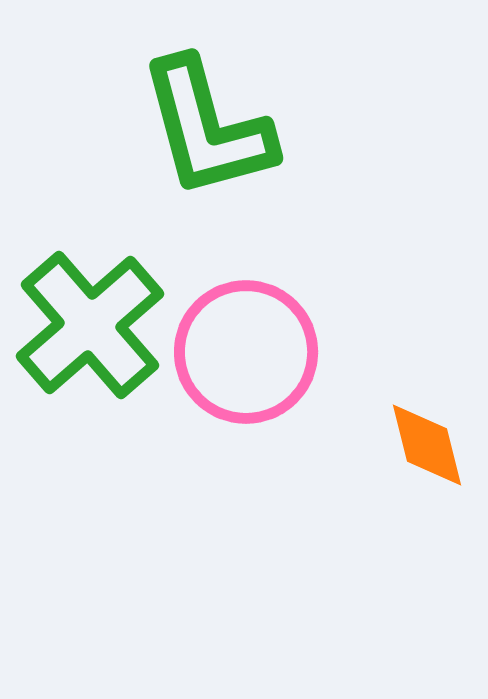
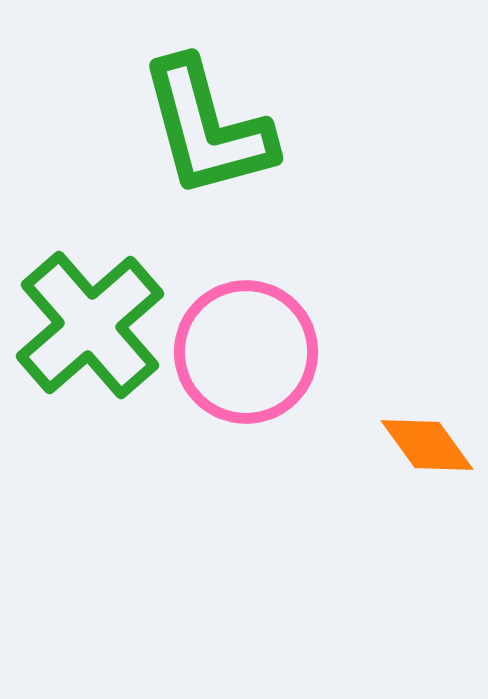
orange diamond: rotated 22 degrees counterclockwise
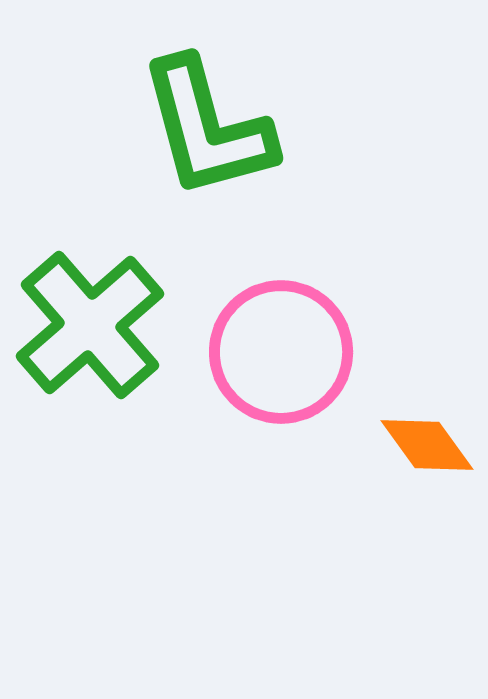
pink circle: moved 35 px right
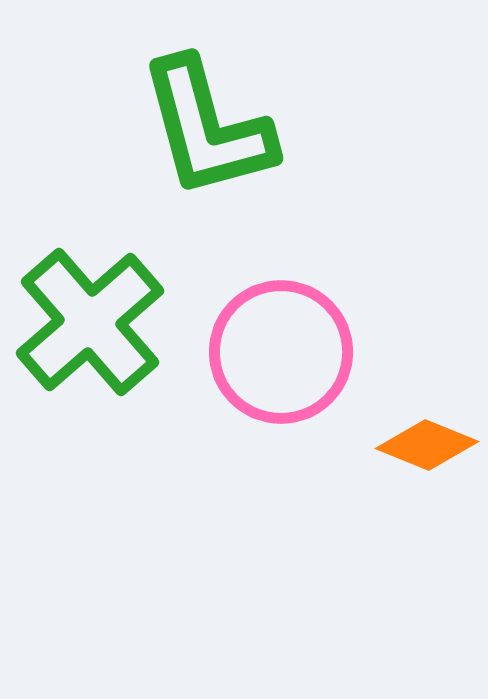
green cross: moved 3 px up
orange diamond: rotated 32 degrees counterclockwise
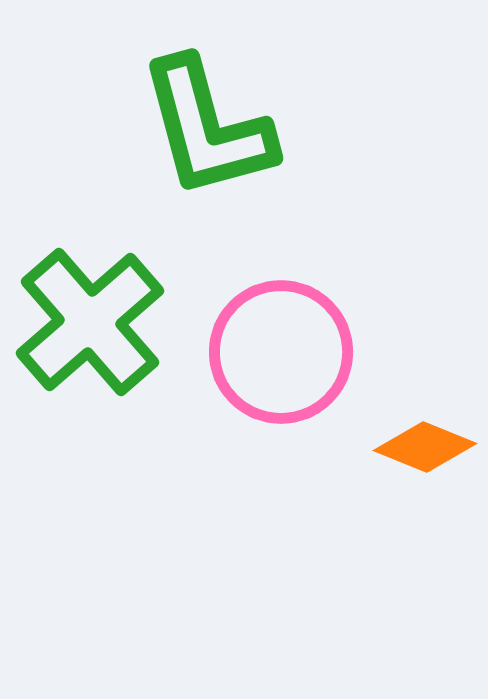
orange diamond: moved 2 px left, 2 px down
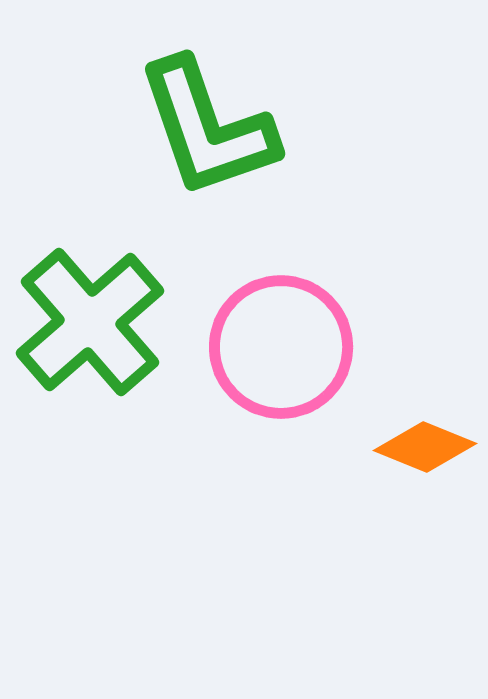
green L-shape: rotated 4 degrees counterclockwise
pink circle: moved 5 px up
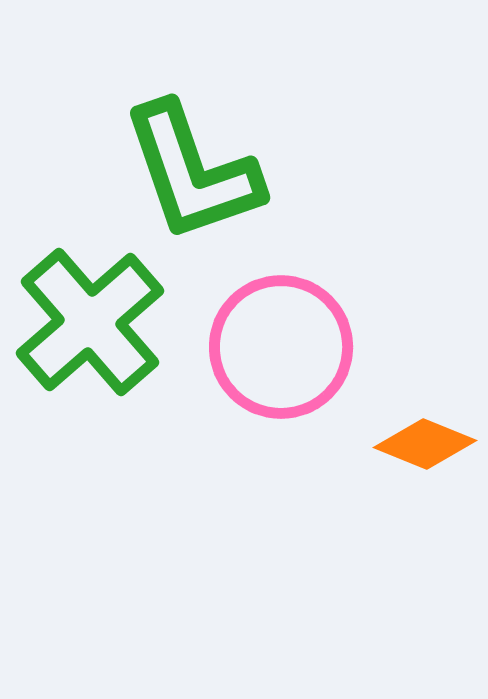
green L-shape: moved 15 px left, 44 px down
orange diamond: moved 3 px up
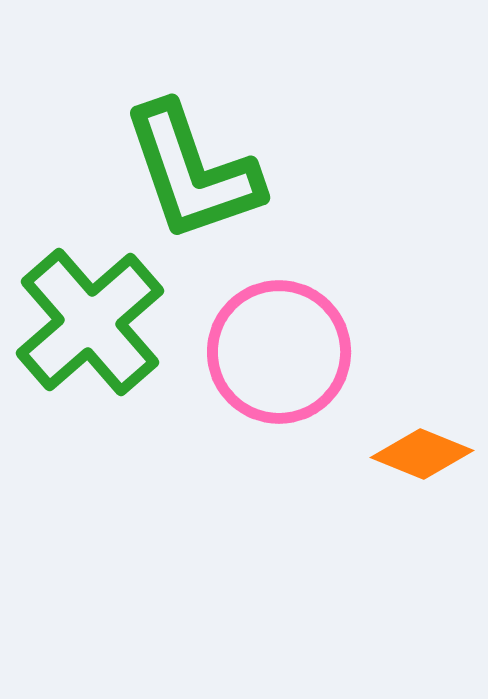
pink circle: moved 2 px left, 5 px down
orange diamond: moved 3 px left, 10 px down
